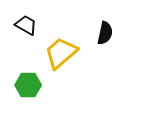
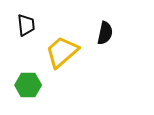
black trapezoid: rotated 55 degrees clockwise
yellow trapezoid: moved 1 px right, 1 px up
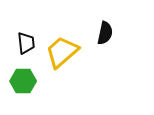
black trapezoid: moved 18 px down
green hexagon: moved 5 px left, 4 px up
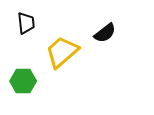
black semicircle: rotated 40 degrees clockwise
black trapezoid: moved 20 px up
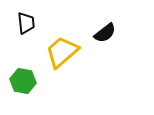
green hexagon: rotated 10 degrees clockwise
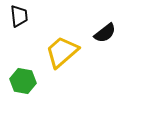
black trapezoid: moved 7 px left, 7 px up
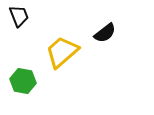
black trapezoid: rotated 15 degrees counterclockwise
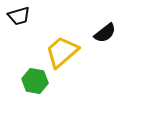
black trapezoid: rotated 95 degrees clockwise
green hexagon: moved 12 px right
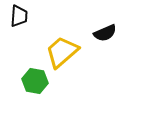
black trapezoid: rotated 70 degrees counterclockwise
black semicircle: rotated 15 degrees clockwise
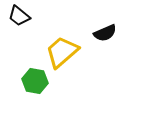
black trapezoid: rotated 125 degrees clockwise
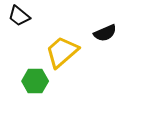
green hexagon: rotated 10 degrees counterclockwise
